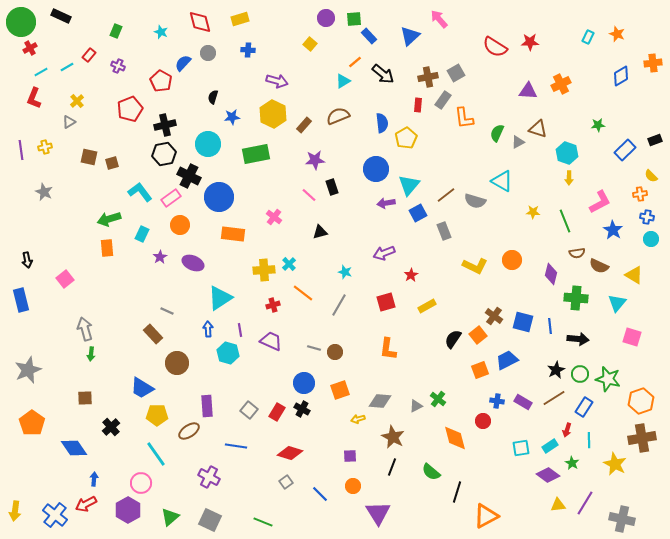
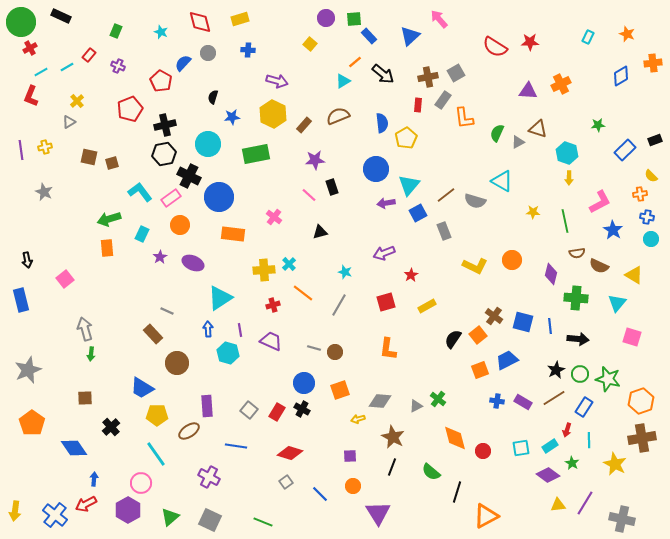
orange star at (617, 34): moved 10 px right
red L-shape at (34, 98): moved 3 px left, 2 px up
green line at (565, 221): rotated 10 degrees clockwise
red circle at (483, 421): moved 30 px down
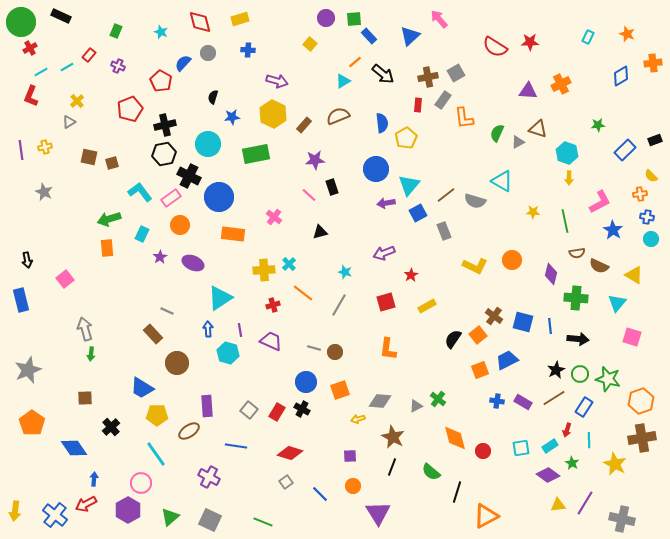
blue circle at (304, 383): moved 2 px right, 1 px up
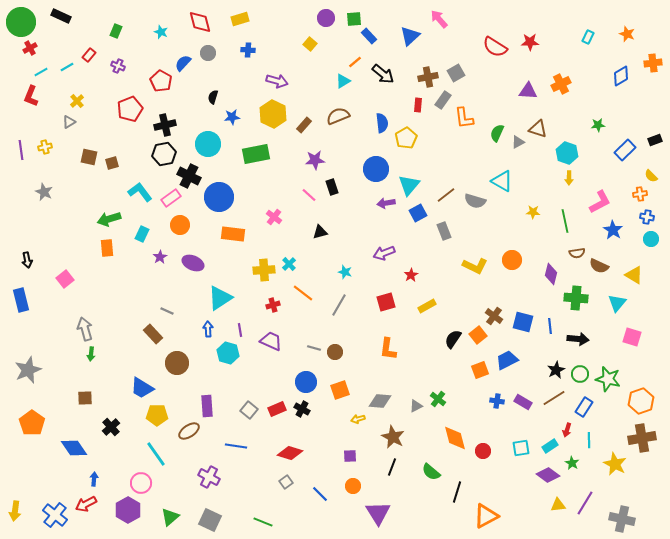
red rectangle at (277, 412): moved 3 px up; rotated 36 degrees clockwise
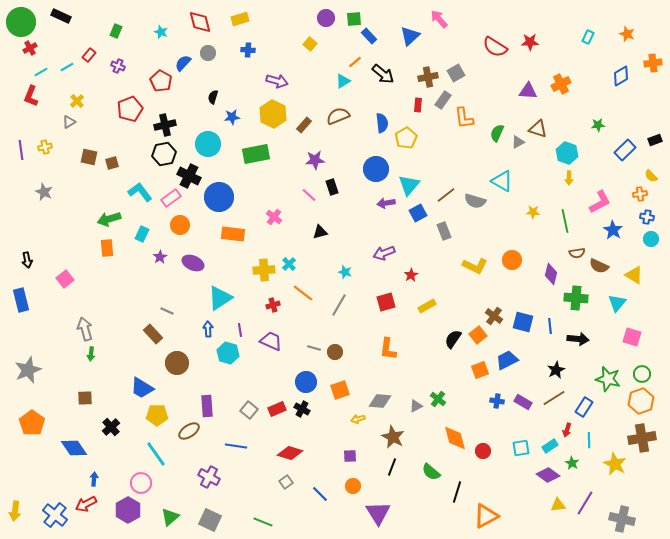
green circle at (580, 374): moved 62 px right
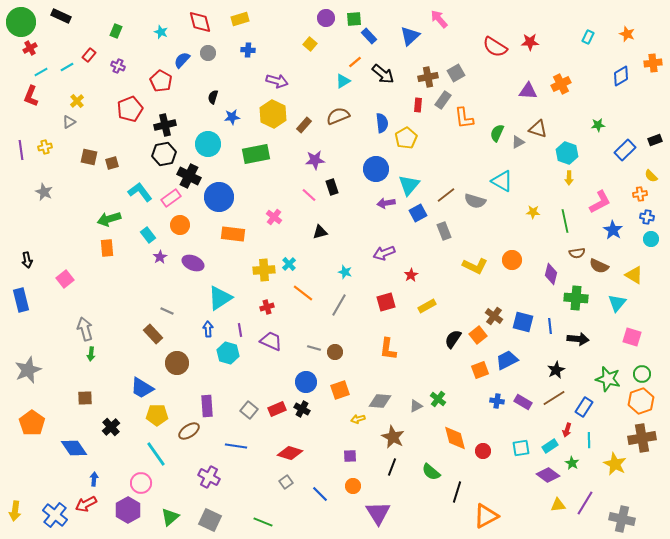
blue semicircle at (183, 63): moved 1 px left, 3 px up
cyan rectangle at (142, 234): moved 6 px right, 1 px down; rotated 63 degrees counterclockwise
red cross at (273, 305): moved 6 px left, 2 px down
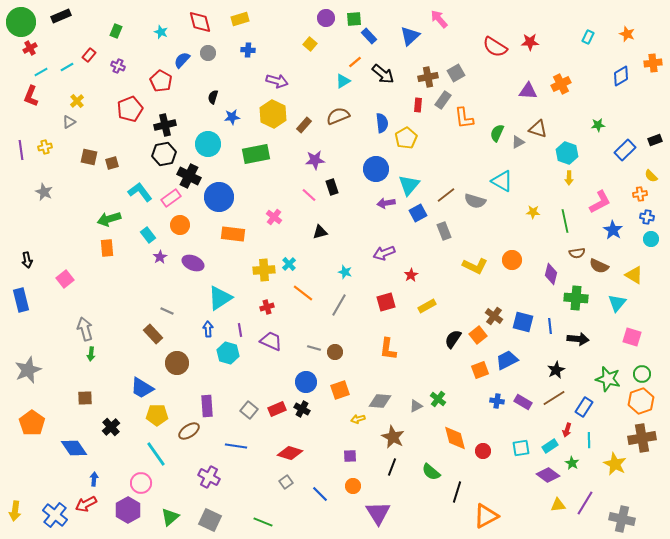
black rectangle at (61, 16): rotated 48 degrees counterclockwise
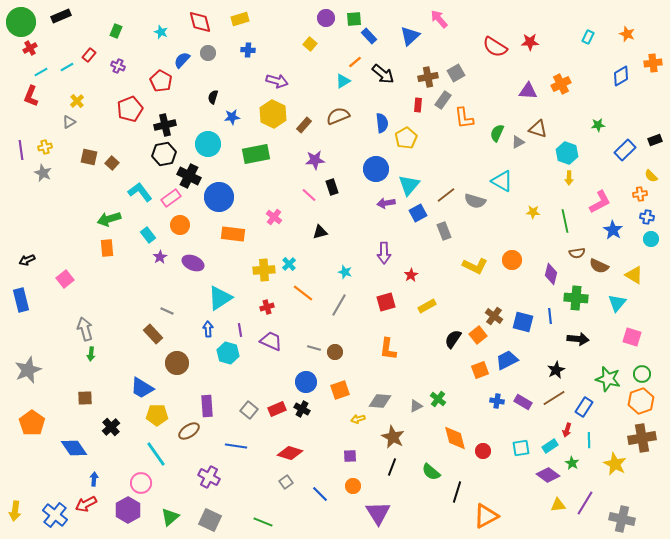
brown square at (112, 163): rotated 32 degrees counterclockwise
gray star at (44, 192): moved 1 px left, 19 px up
purple arrow at (384, 253): rotated 70 degrees counterclockwise
black arrow at (27, 260): rotated 77 degrees clockwise
blue line at (550, 326): moved 10 px up
